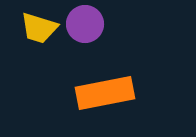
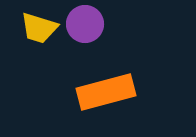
orange rectangle: moved 1 px right, 1 px up; rotated 4 degrees counterclockwise
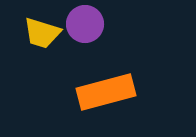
yellow trapezoid: moved 3 px right, 5 px down
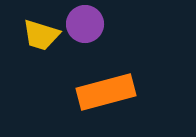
yellow trapezoid: moved 1 px left, 2 px down
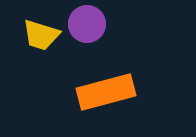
purple circle: moved 2 px right
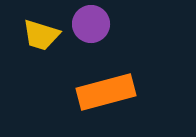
purple circle: moved 4 px right
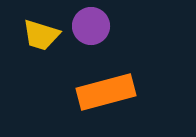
purple circle: moved 2 px down
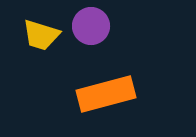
orange rectangle: moved 2 px down
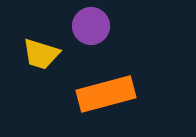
yellow trapezoid: moved 19 px down
